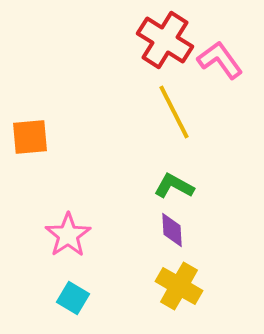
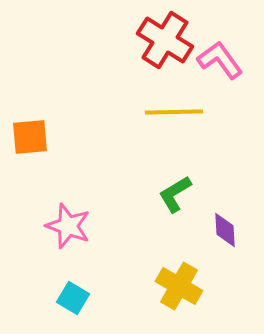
yellow line: rotated 64 degrees counterclockwise
green L-shape: moved 1 px right, 8 px down; rotated 60 degrees counterclockwise
purple diamond: moved 53 px right
pink star: moved 9 px up; rotated 18 degrees counterclockwise
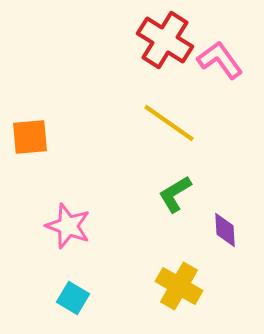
yellow line: moved 5 px left, 11 px down; rotated 36 degrees clockwise
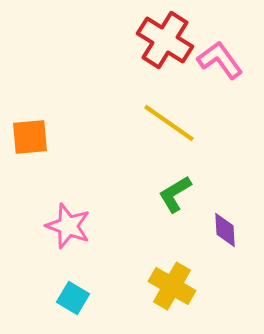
yellow cross: moved 7 px left
